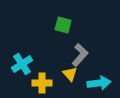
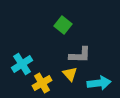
green square: rotated 24 degrees clockwise
gray L-shape: rotated 50 degrees clockwise
yellow cross: rotated 30 degrees counterclockwise
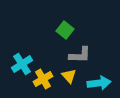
green square: moved 2 px right, 5 px down
yellow triangle: moved 1 px left, 2 px down
yellow cross: moved 1 px right, 4 px up
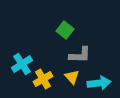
yellow triangle: moved 3 px right, 1 px down
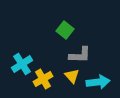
yellow triangle: moved 1 px up
cyan arrow: moved 1 px left, 1 px up
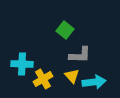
cyan cross: rotated 35 degrees clockwise
cyan arrow: moved 4 px left
